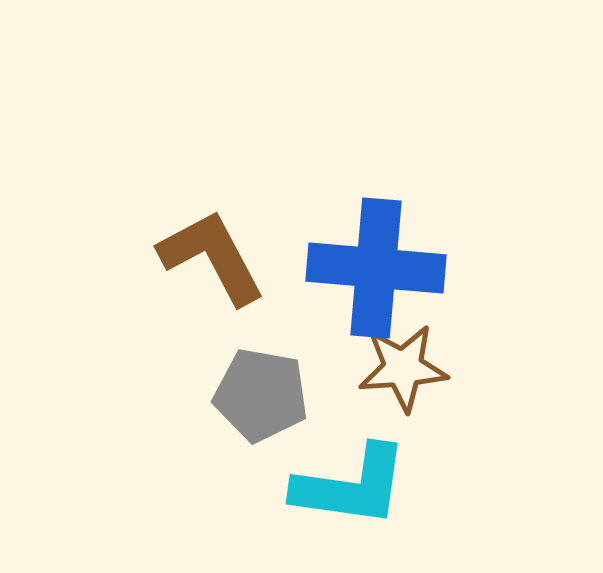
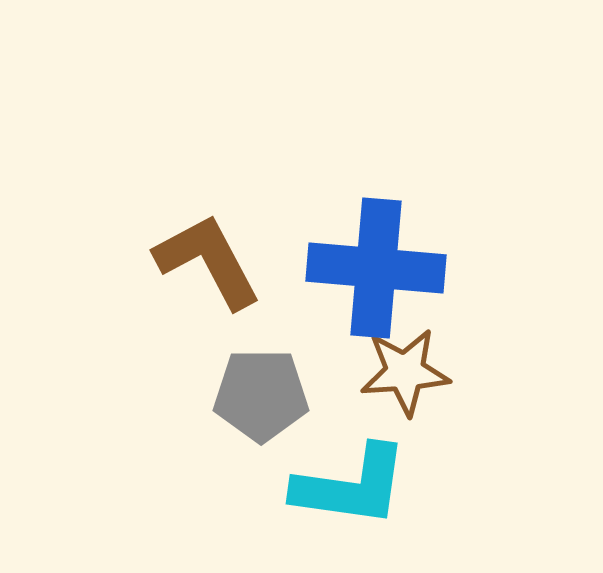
brown L-shape: moved 4 px left, 4 px down
brown star: moved 2 px right, 4 px down
gray pentagon: rotated 10 degrees counterclockwise
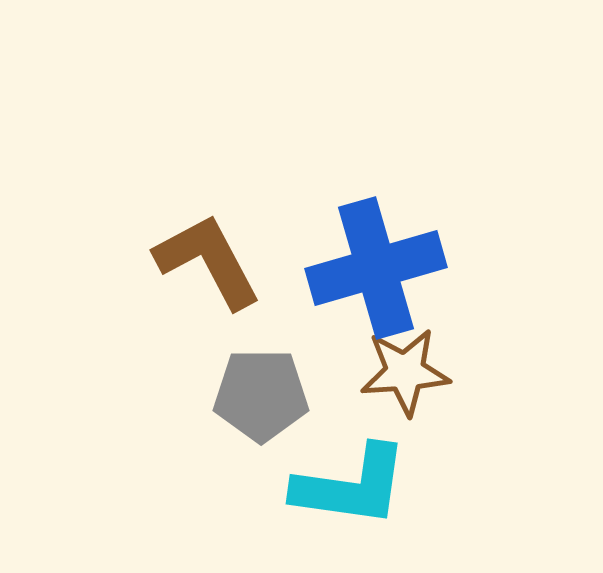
blue cross: rotated 21 degrees counterclockwise
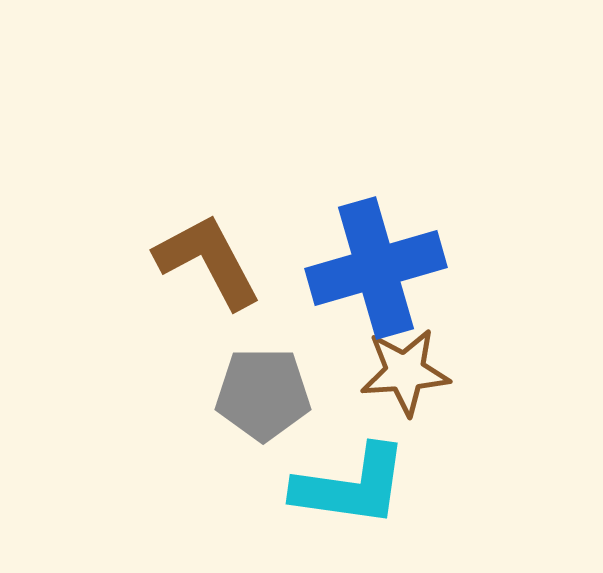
gray pentagon: moved 2 px right, 1 px up
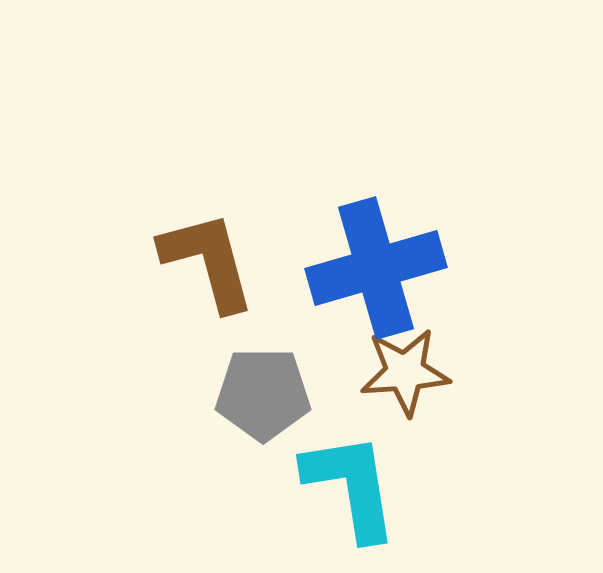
brown L-shape: rotated 13 degrees clockwise
cyan L-shape: rotated 107 degrees counterclockwise
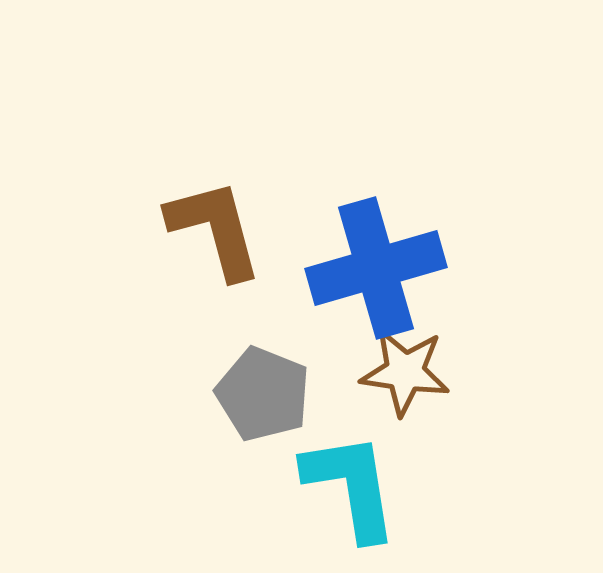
brown L-shape: moved 7 px right, 32 px up
brown star: rotated 12 degrees clockwise
gray pentagon: rotated 22 degrees clockwise
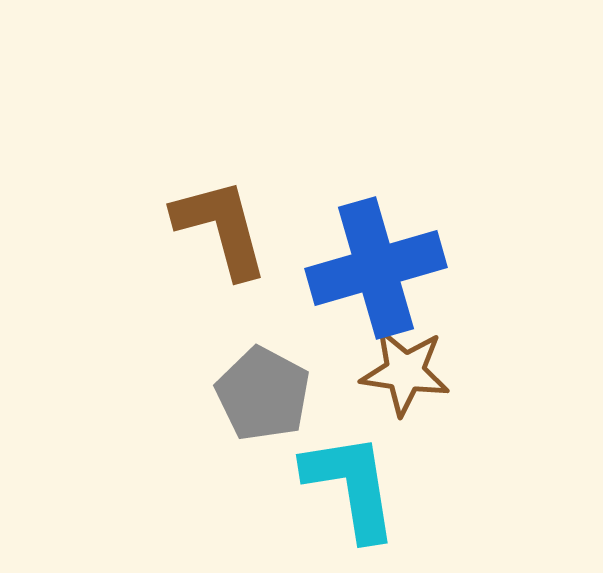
brown L-shape: moved 6 px right, 1 px up
gray pentagon: rotated 6 degrees clockwise
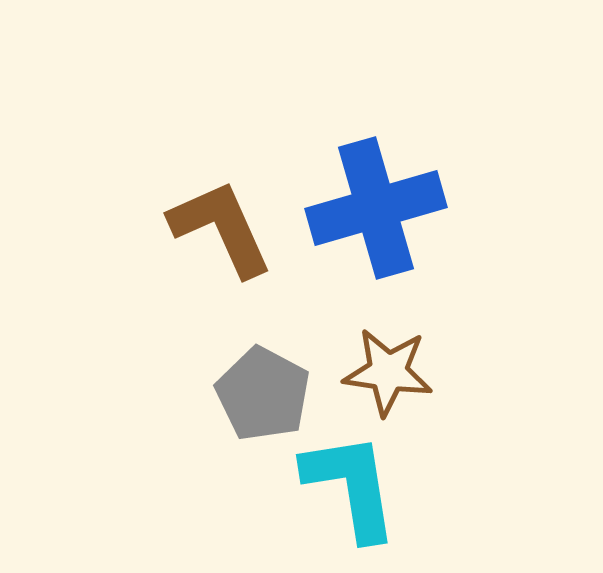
brown L-shape: rotated 9 degrees counterclockwise
blue cross: moved 60 px up
brown star: moved 17 px left
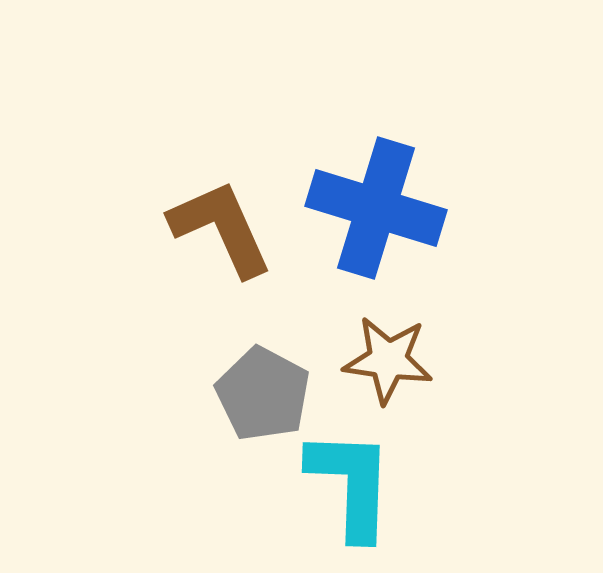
blue cross: rotated 33 degrees clockwise
brown star: moved 12 px up
cyan L-shape: moved 2 px up; rotated 11 degrees clockwise
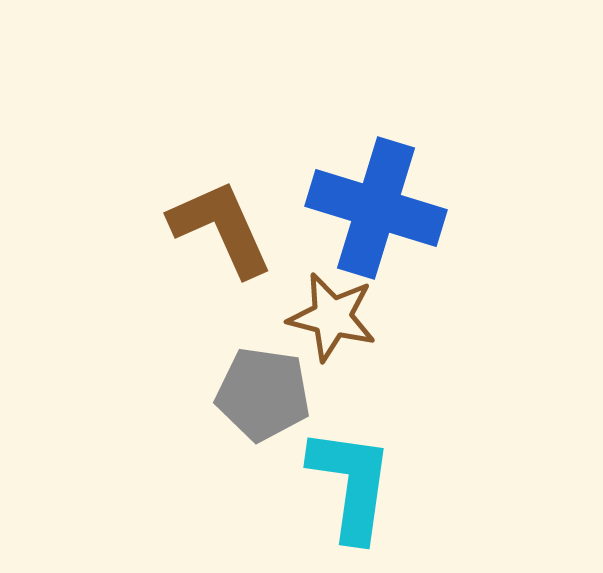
brown star: moved 56 px left, 43 px up; rotated 6 degrees clockwise
gray pentagon: rotated 20 degrees counterclockwise
cyan L-shape: rotated 6 degrees clockwise
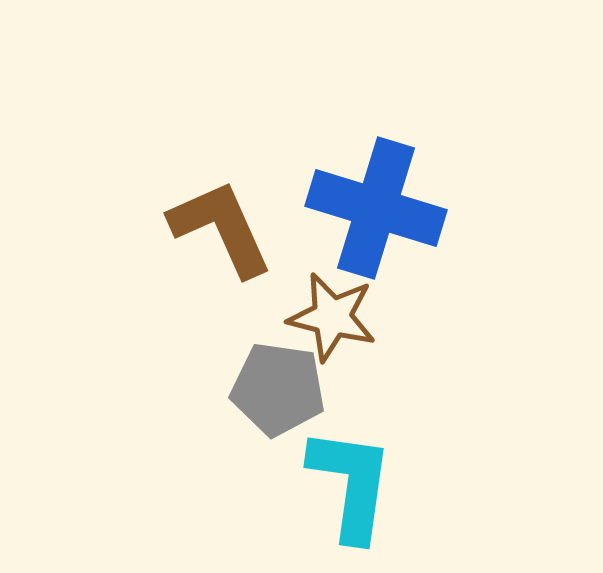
gray pentagon: moved 15 px right, 5 px up
